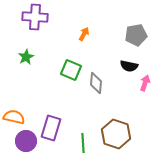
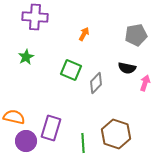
black semicircle: moved 2 px left, 2 px down
gray diamond: rotated 40 degrees clockwise
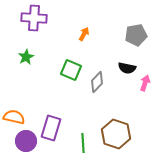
purple cross: moved 1 px left, 1 px down
gray diamond: moved 1 px right, 1 px up
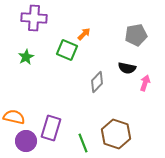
orange arrow: rotated 16 degrees clockwise
green square: moved 4 px left, 20 px up
green line: rotated 18 degrees counterclockwise
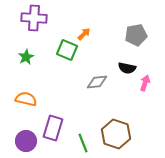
gray diamond: rotated 40 degrees clockwise
orange semicircle: moved 12 px right, 18 px up
purple rectangle: moved 2 px right
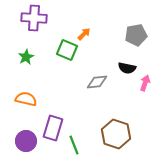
green line: moved 9 px left, 2 px down
